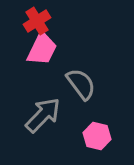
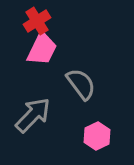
gray arrow: moved 10 px left
pink hexagon: rotated 20 degrees clockwise
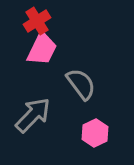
pink hexagon: moved 2 px left, 3 px up
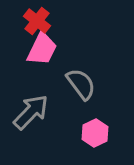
red cross: rotated 20 degrees counterclockwise
gray arrow: moved 2 px left, 3 px up
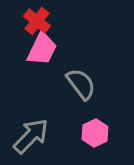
gray arrow: moved 24 px down
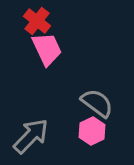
pink trapezoid: moved 5 px right; rotated 51 degrees counterclockwise
gray semicircle: moved 16 px right, 19 px down; rotated 16 degrees counterclockwise
pink hexagon: moved 3 px left, 2 px up
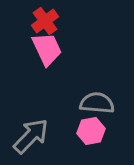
red cross: moved 8 px right; rotated 16 degrees clockwise
gray semicircle: rotated 32 degrees counterclockwise
pink hexagon: moved 1 px left; rotated 16 degrees clockwise
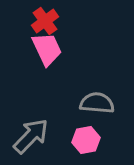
pink hexagon: moved 5 px left, 9 px down
